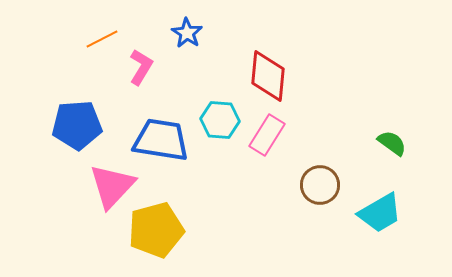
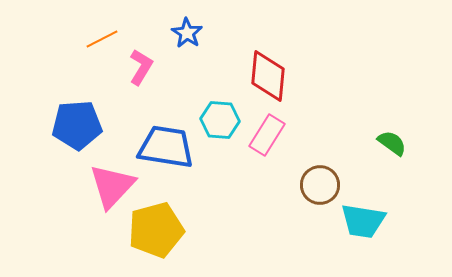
blue trapezoid: moved 5 px right, 7 px down
cyan trapezoid: moved 17 px left, 8 px down; rotated 39 degrees clockwise
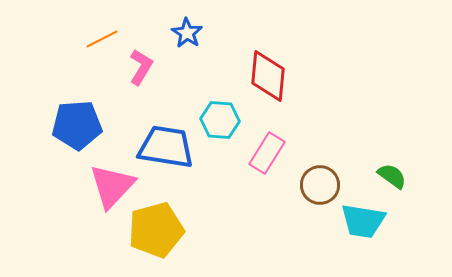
pink rectangle: moved 18 px down
green semicircle: moved 33 px down
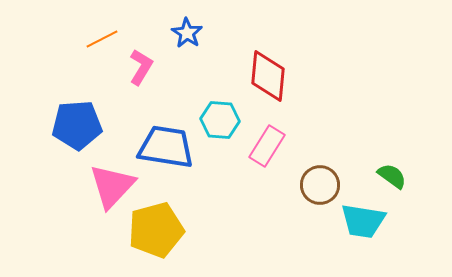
pink rectangle: moved 7 px up
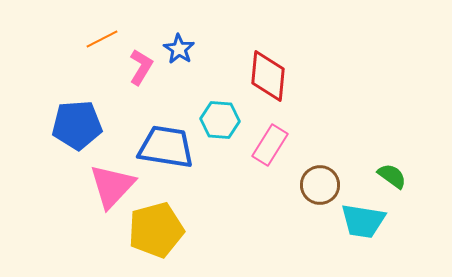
blue star: moved 8 px left, 16 px down
pink rectangle: moved 3 px right, 1 px up
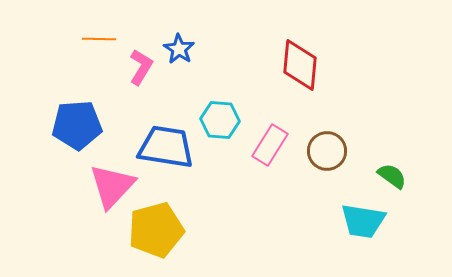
orange line: moved 3 px left; rotated 28 degrees clockwise
red diamond: moved 32 px right, 11 px up
brown circle: moved 7 px right, 34 px up
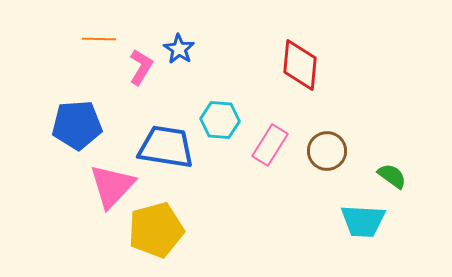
cyan trapezoid: rotated 6 degrees counterclockwise
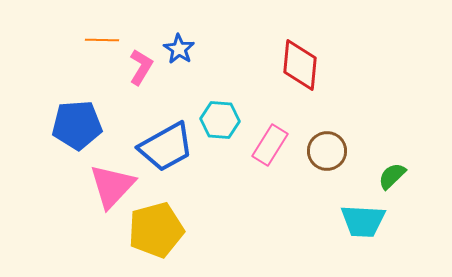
orange line: moved 3 px right, 1 px down
blue trapezoid: rotated 142 degrees clockwise
green semicircle: rotated 80 degrees counterclockwise
